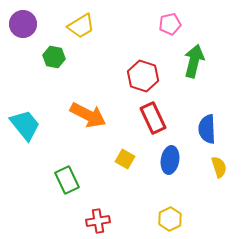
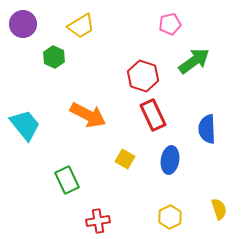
green hexagon: rotated 15 degrees clockwise
green arrow: rotated 40 degrees clockwise
red rectangle: moved 3 px up
yellow semicircle: moved 42 px down
yellow hexagon: moved 2 px up
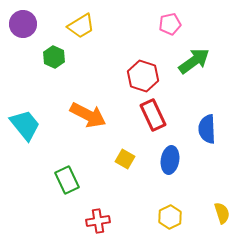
yellow semicircle: moved 3 px right, 4 px down
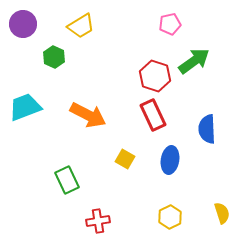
red hexagon: moved 12 px right
cyan trapezoid: moved 18 px up; rotated 72 degrees counterclockwise
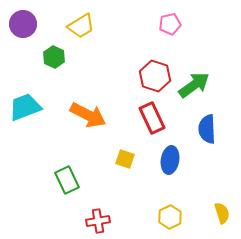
green arrow: moved 24 px down
red rectangle: moved 1 px left, 3 px down
yellow square: rotated 12 degrees counterclockwise
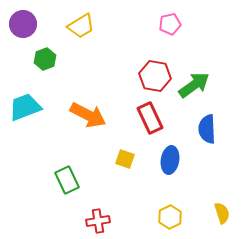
green hexagon: moved 9 px left, 2 px down; rotated 15 degrees clockwise
red hexagon: rotated 8 degrees counterclockwise
red rectangle: moved 2 px left
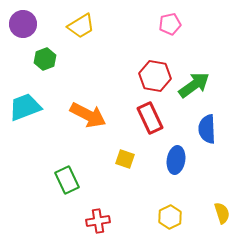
blue ellipse: moved 6 px right
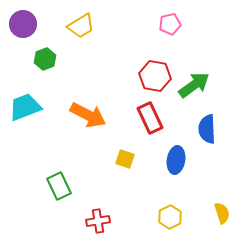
green rectangle: moved 8 px left, 6 px down
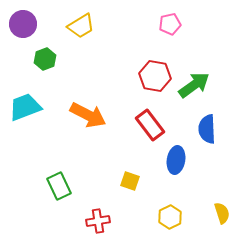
red rectangle: moved 7 px down; rotated 12 degrees counterclockwise
yellow square: moved 5 px right, 22 px down
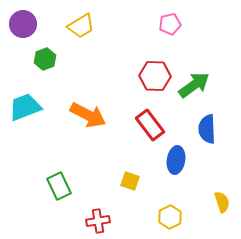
red hexagon: rotated 8 degrees counterclockwise
yellow semicircle: moved 11 px up
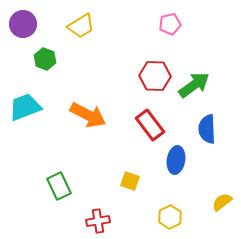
green hexagon: rotated 20 degrees counterclockwise
yellow semicircle: rotated 110 degrees counterclockwise
